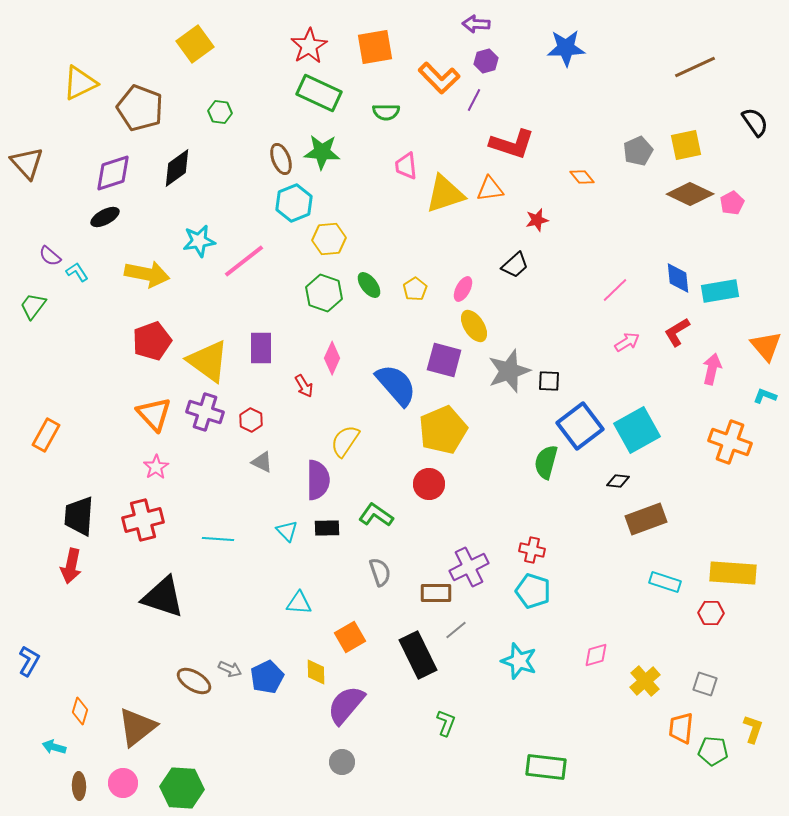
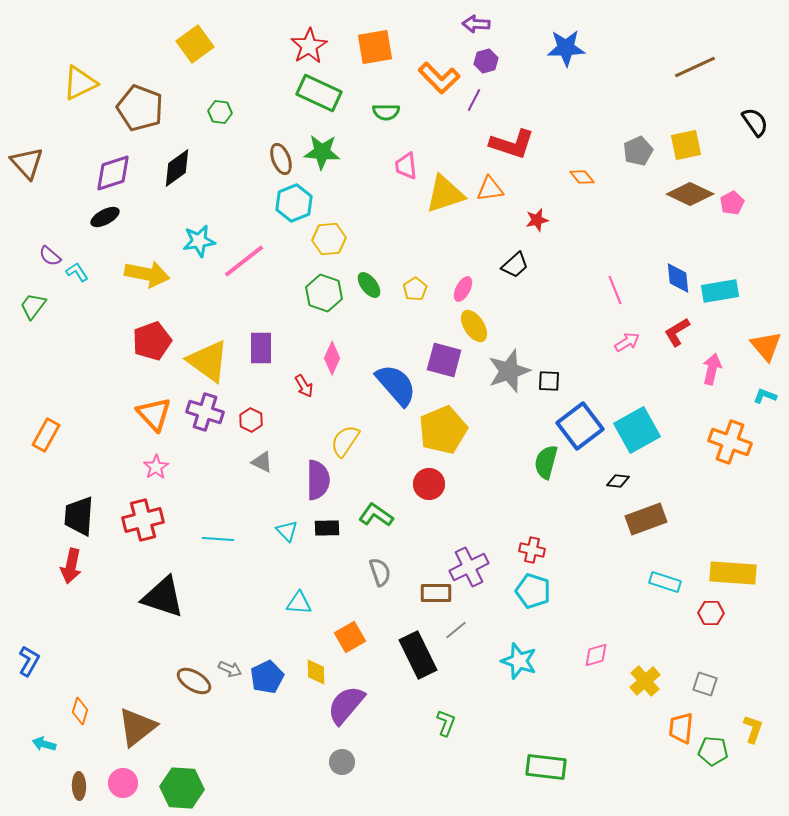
pink line at (615, 290): rotated 68 degrees counterclockwise
cyan arrow at (54, 747): moved 10 px left, 3 px up
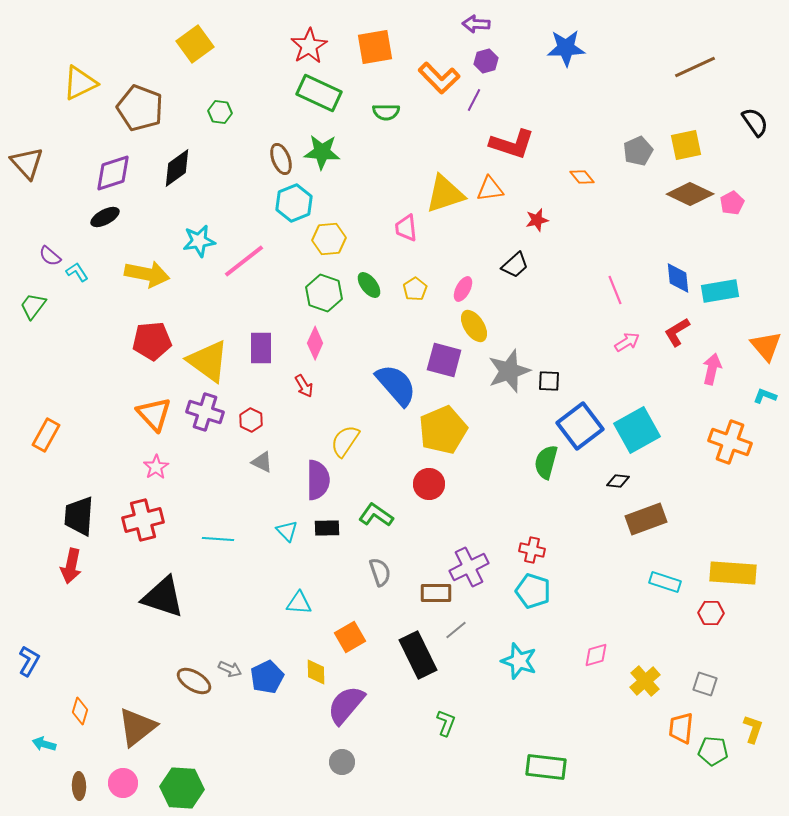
pink trapezoid at (406, 166): moved 62 px down
red pentagon at (152, 341): rotated 15 degrees clockwise
pink diamond at (332, 358): moved 17 px left, 15 px up
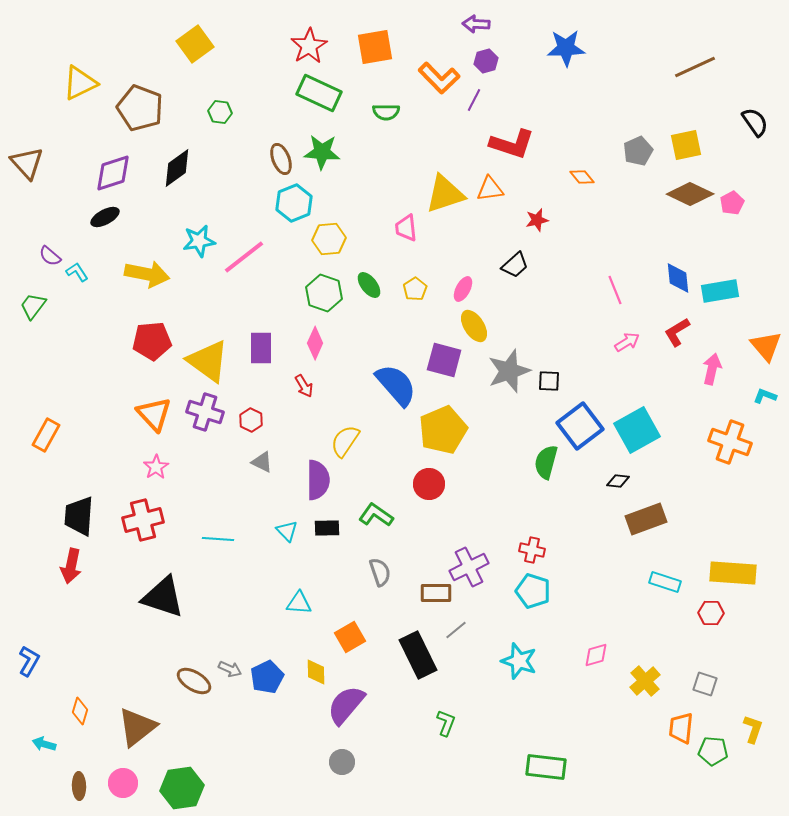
pink line at (244, 261): moved 4 px up
green hexagon at (182, 788): rotated 12 degrees counterclockwise
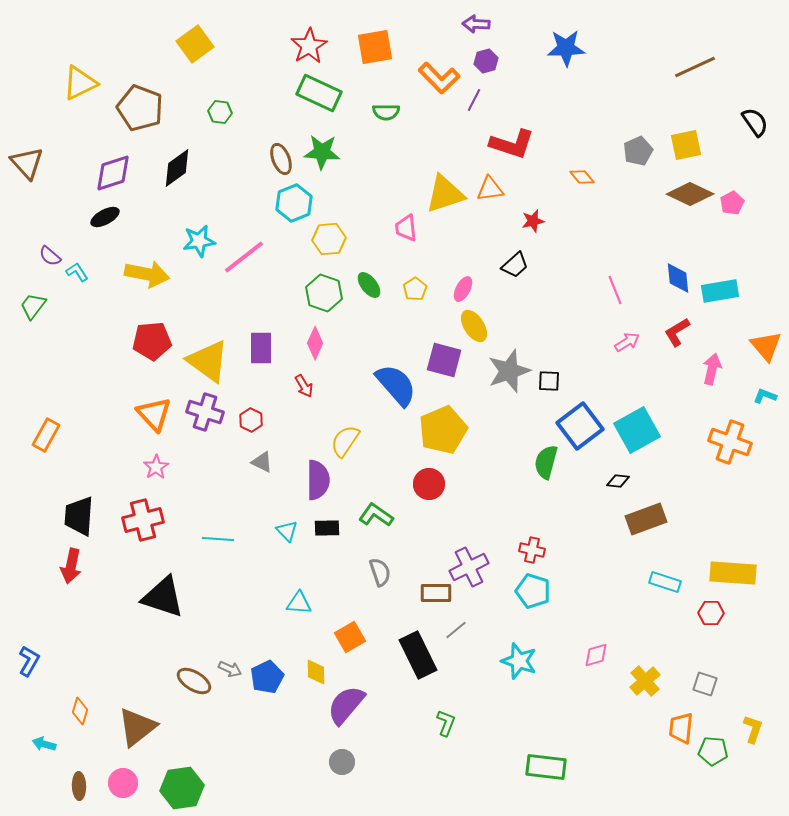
red star at (537, 220): moved 4 px left, 1 px down
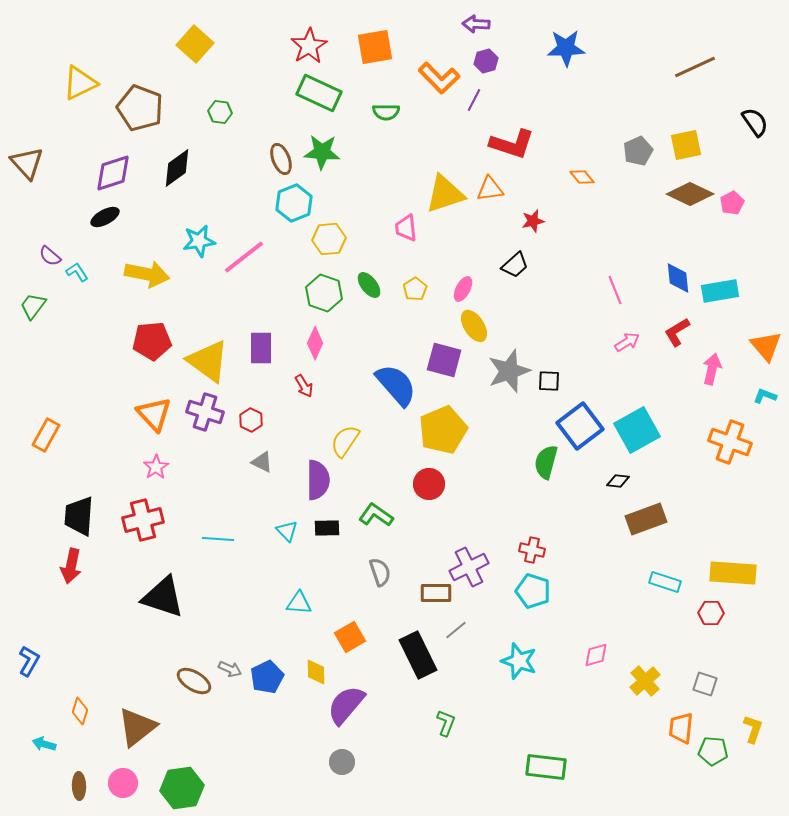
yellow square at (195, 44): rotated 12 degrees counterclockwise
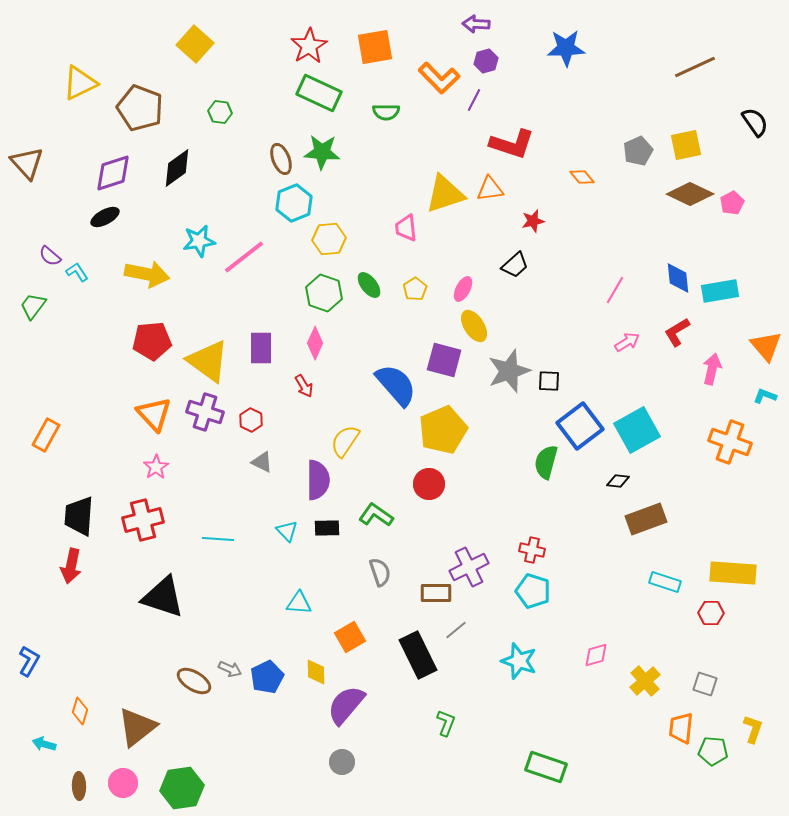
pink line at (615, 290): rotated 52 degrees clockwise
green rectangle at (546, 767): rotated 12 degrees clockwise
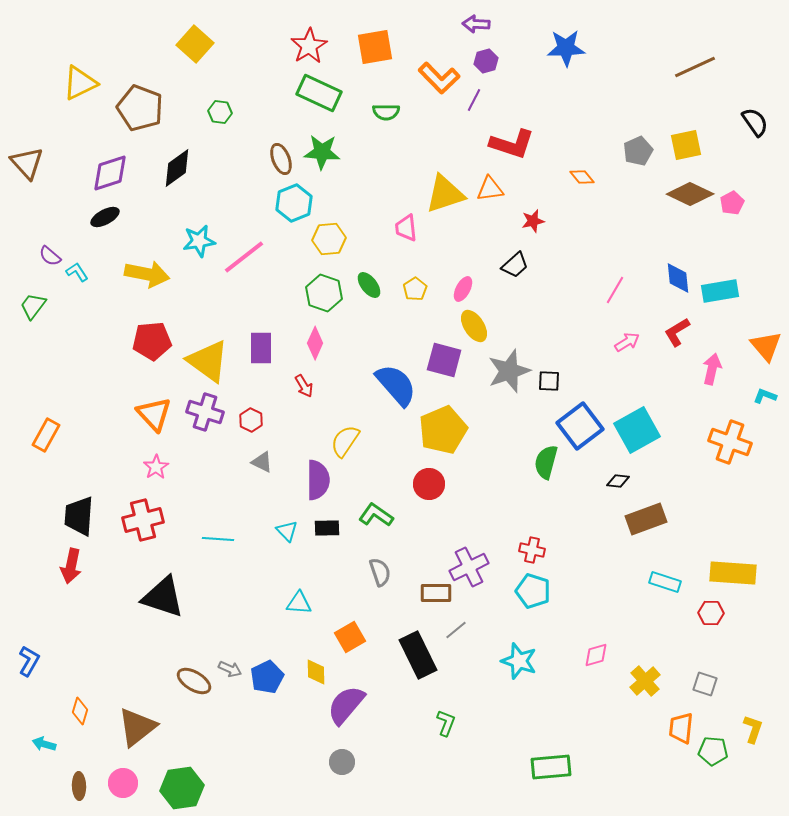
purple diamond at (113, 173): moved 3 px left
green rectangle at (546, 767): moved 5 px right; rotated 24 degrees counterclockwise
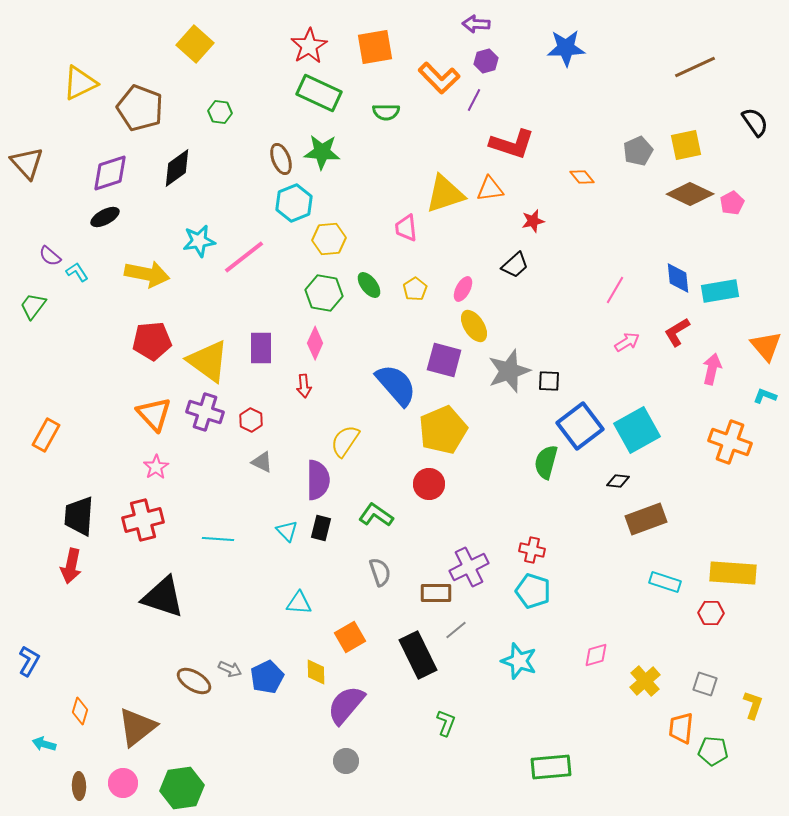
green hexagon at (324, 293): rotated 9 degrees counterclockwise
red arrow at (304, 386): rotated 25 degrees clockwise
black rectangle at (327, 528): moved 6 px left; rotated 75 degrees counterclockwise
yellow L-shape at (753, 729): moved 24 px up
gray circle at (342, 762): moved 4 px right, 1 px up
